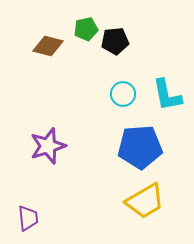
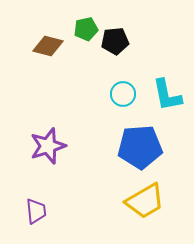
purple trapezoid: moved 8 px right, 7 px up
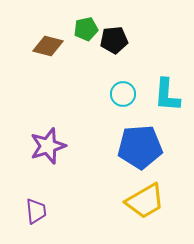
black pentagon: moved 1 px left, 1 px up
cyan L-shape: rotated 15 degrees clockwise
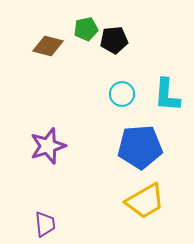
cyan circle: moved 1 px left
purple trapezoid: moved 9 px right, 13 px down
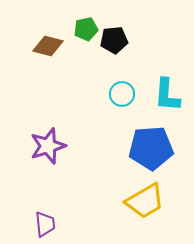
blue pentagon: moved 11 px right, 1 px down
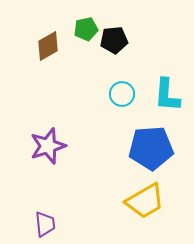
brown diamond: rotated 44 degrees counterclockwise
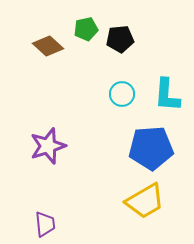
black pentagon: moved 6 px right, 1 px up
brown diamond: rotated 72 degrees clockwise
